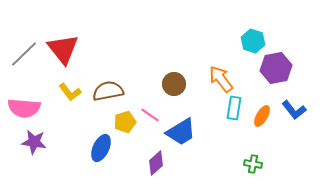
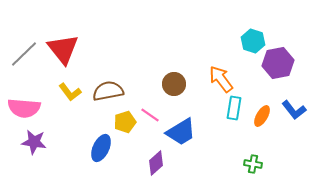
purple hexagon: moved 2 px right, 5 px up
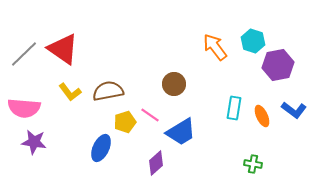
red triangle: rotated 16 degrees counterclockwise
purple hexagon: moved 2 px down
orange arrow: moved 6 px left, 32 px up
blue L-shape: rotated 15 degrees counterclockwise
orange ellipse: rotated 55 degrees counterclockwise
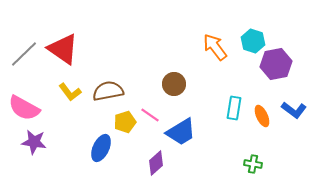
purple hexagon: moved 2 px left, 1 px up
pink semicircle: rotated 24 degrees clockwise
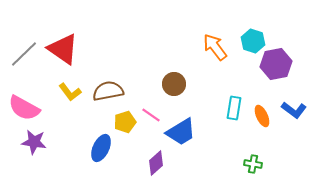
pink line: moved 1 px right
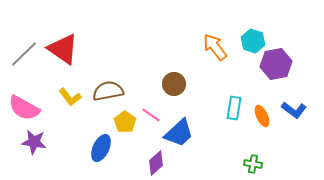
yellow L-shape: moved 5 px down
yellow pentagon: rotated 20 degrees counterclockwise
blue trapezoid: moved 2 px left, 1 px down; rotated 12 degrees counterclockwise
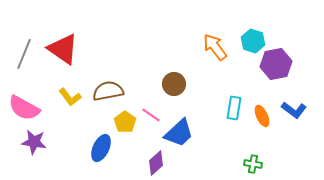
gray line: rotated 24 degrees counterclockwise
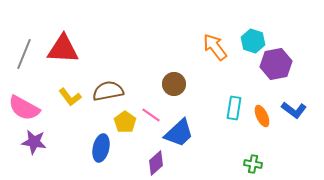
red triangle: rotated 32 degrees counterclockwise
blue ellipse: rotated 12 degrees counterclockwise
